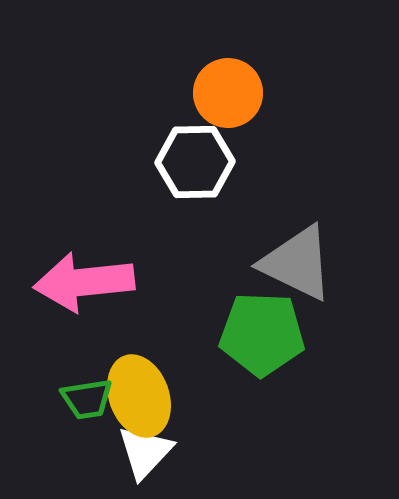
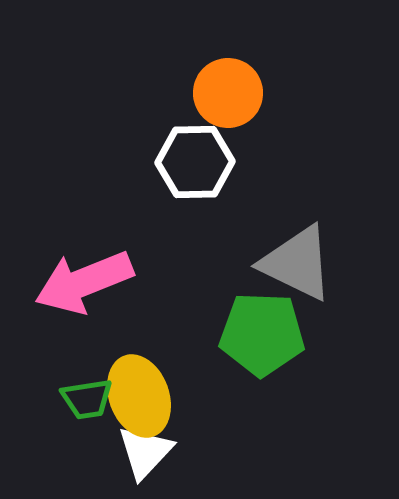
pink arrow: rotated 16 degrees counterclockwise
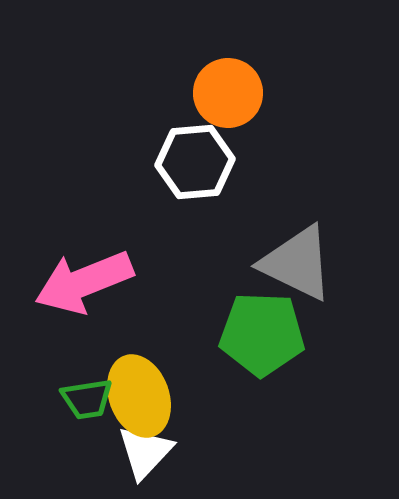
white hexagon: rotated 4 degrees counterclockwise
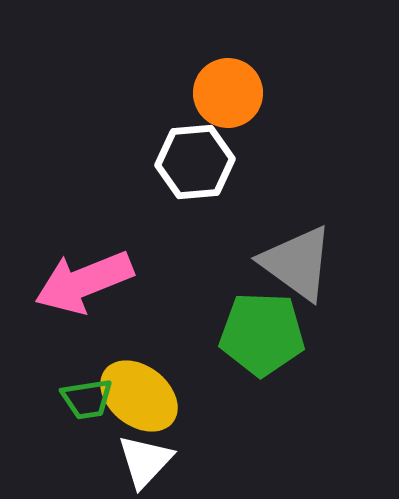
gray triangle: rotated 10 degrees clockwise
yellow ellipse: rotated 32 degrees counterclockwise
white triangle: moved 9 px down
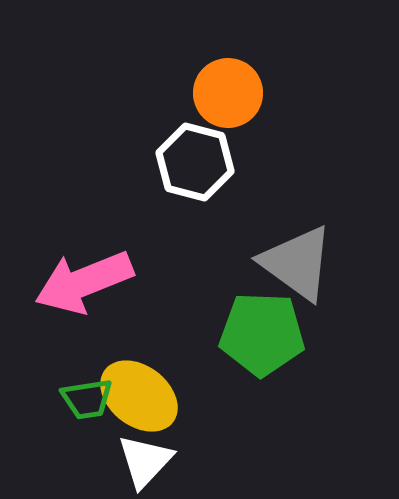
white hexagon: rotated 20 degrees clockwise
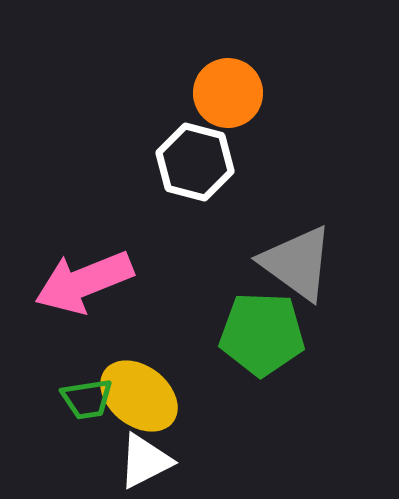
white triangle: rotated 20 degrees clockwise
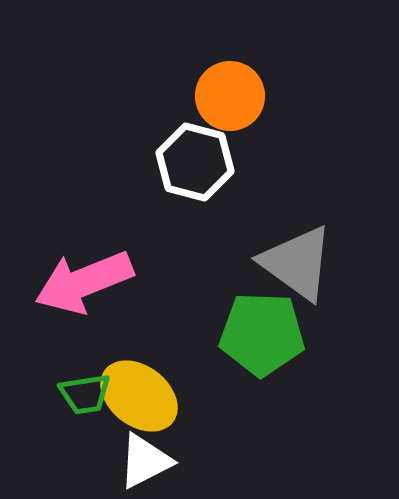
orange circle: moved 2 px right, 3 px down
green trapezoid: moved 2 px left, 5 px up
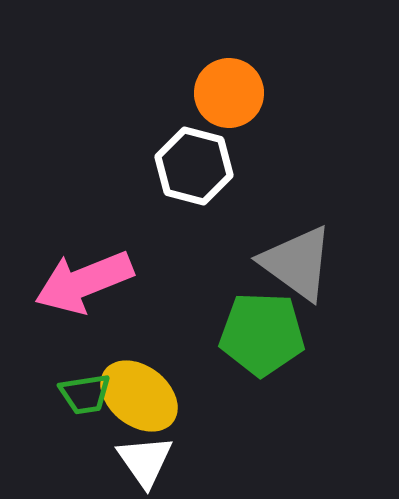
orange circle: moved 1 px left, 3 px up
white hexagon: moved 1 px left, 4 px down
white triangle: rotated 38 degrees counterclockwise
